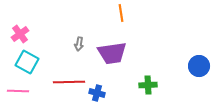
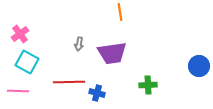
orange line: moved 1 px left, 1 px up
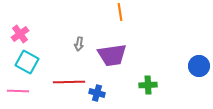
purple trapezoid: moved 2 px down
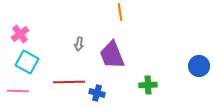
purple trapezoid: rotated 76 degrees clockwise
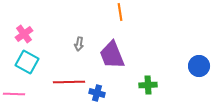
pink cross: moved 4 px right
pink line: moved 4 px left, 3 px down
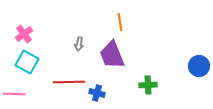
orange line: moved 10 px down
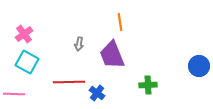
blue cross: rotated 21 degrees clockwise
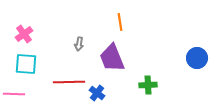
purple trapezoid: moved 3 px down
cyan square: moved 1 px left, 2 px down; rotated 25 degrees counterclockwise
blue circle: moved 2 px left, 8 px up
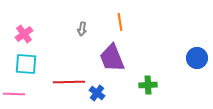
gray arrow: moved 3 px right, 15 px up
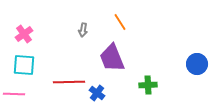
orange line: rotated 24 degrees counterclockwise
gray arrow: moved 1 px right, 1 px down
blue circle: moved 6 px down
cyan square: moved 2 px left, 1 px down
